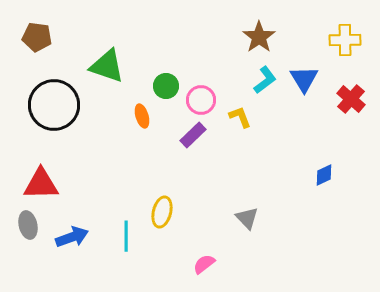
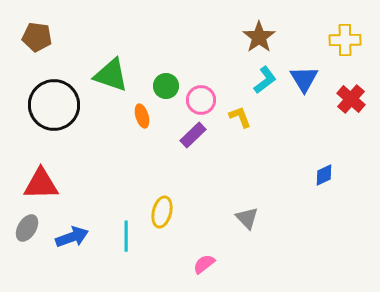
green triangle: moved 4 px right, 9 px down
gray ellipse: moved 1 px left, 3 px down; rotated 44 degrees clockwise
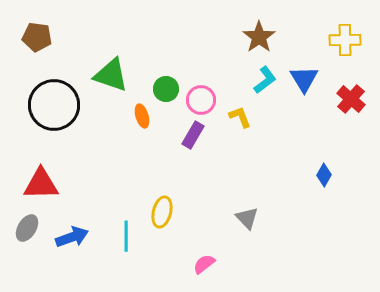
green circle: moved 3 px down
purple rectangle: rotated 16 degrees counterclockwise
blue diamond: rotated 35 degrees counterclockwise
